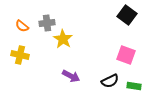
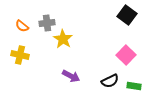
pink square: rotated 24 degrees clockwise
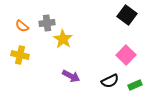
green rectangle: moved 1 px right, 1 px up; rotated 32 degrees counterclockwise
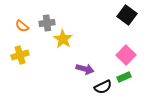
yellow cross: rotated 30 degrees counterclockwise
purple arrow: moved 14 px right, 7 px up; rotated 12 degrees counterclockwise
black semicircle: moved 7 px left, 6 px down
green rectangle: moved 11 px left, 8 px up
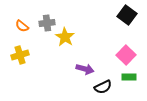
yellow star: moved 2 px right, 2 px up
green rectangle: moved 5 px right; rotated 24 degrees clockwise
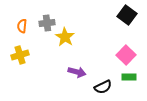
orange semicircle: rotated 56 degrees clockwise
purple arrow: moved 8 px left, 3 px down
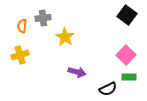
gray cross: moved 4 px left, 5 px up
black semicircle: moved 5 px right, 2 px down
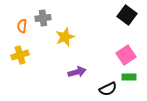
yellow star: rotated 18 degrees clockwise
pink square: rotated 12 degrees clockwise
purple arrow: rotated 30 degrees counterclockwise
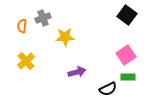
gray cross: rotated 14 degrees counterclockwise
yellow star: rotated 18 degrees clockwise
yellow cross: moved 6 px right, 6 px down; rotated 24 degrees counterclockwise
green rectangle: moved 1 px left
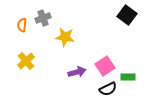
orange semicircle: moved 1 px up
yellow star: rotated 12 degrees clockwise
pink square: moved 21 px left, 11 px down
